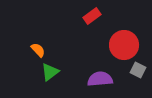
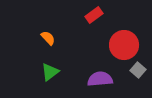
red rectangle: moved 2 px right, 1 px up
orange semicircle: moved 10 px right, 12 px up
gray square: rotated 14 degrees clockwise
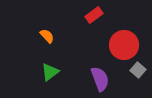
orange semicircle: moved 1 px left, 2 px up
purple semicircle: rotated 75 degrees clockwise
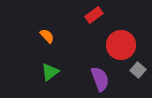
red circle: moved 3 px left
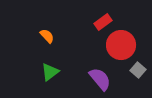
red rectangle: moved 9 px right, 7 px down
purple semicircle: rotated 20 degrees counterclockwise
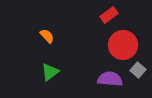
red rectangle: moved 6 px right, 7 px up
red circle: moved 2 px right
purple semicircle: moved 10 px right; rotated 45 degrees counterclockwise
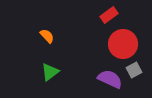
red circle: moved 1 px up
gray square: moved 4 px left; rotated 21 degrees clockwise
purple semicircle: rotated 20 degrees clockwise
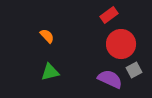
red circle: moved 2 px left
green triangle: rotated 24 degrees clockwise
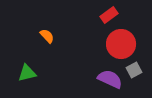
green triangle: moved 23 px left, 1 px down
